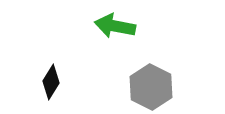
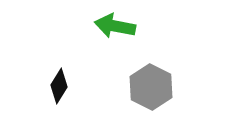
black diamond: moved 8 px right, 4 px down
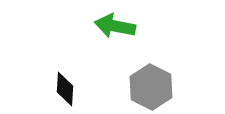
black diamond: moved 6 px right, 3 px down; rotated 28 degrees counterclockwise
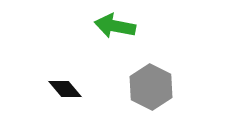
black diamond: rotated 44 degrees counterclockwise
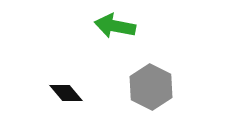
black diamond: moved 1 px right, 4 px down
